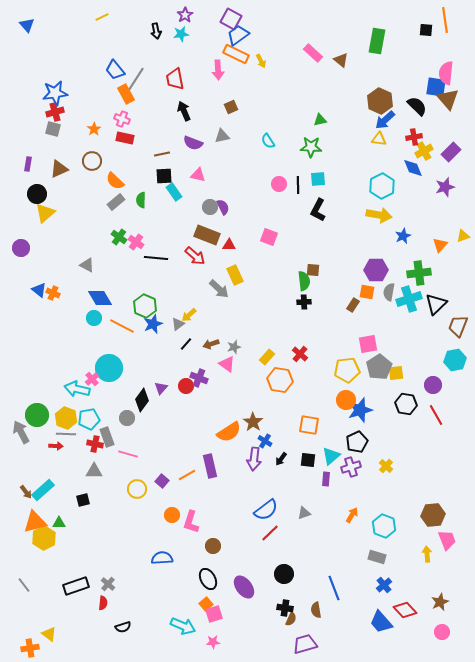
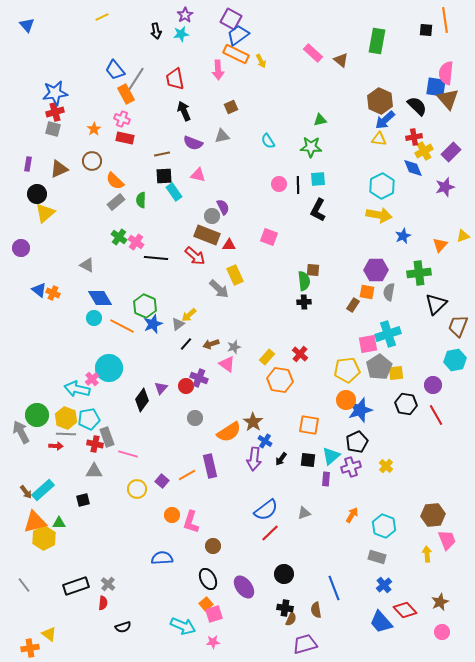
gray circle at (210, 207): moved 2 px right, 9 px down
cyan cross at (409, 299): moved 21 px left, 35 px down
gray circle at (127, 418): moved 68 px right
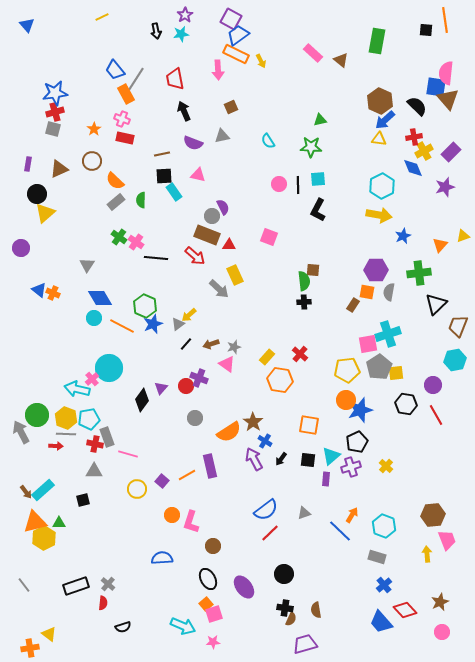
gray triangle at (87, 265): rotated 35 degrees clockwise
purple arrow at (254, 459): rotated 145 degrees clockwise
blue line at (334, 588): moved 6 px right, 57 px up; rotated 25 degrees counterclockwise
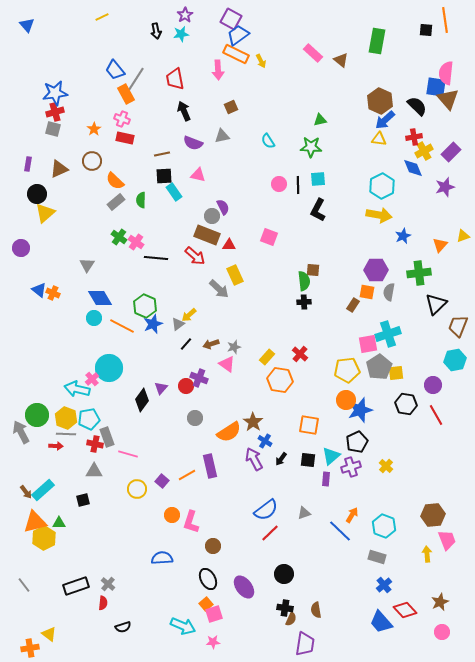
purple trapezoid at (305, 644): rotated 115 degrees clockwise
